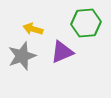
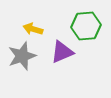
green hexagon: moved 3 px down
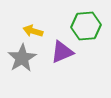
yellow arrow: moved 2 px down
gray star: moved 2 px down; rotated 12 degrees counterclockwise
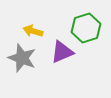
green hexagon: moved 2 px down; rotated 12 degrees counterclockwise
gray star: rotated 20 degrees counterclockwise
